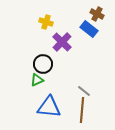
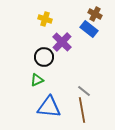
brown cross: moved 2 px left
yellow cross: moved 1 px left, 3 px up
black circle: moved 1 px right, 7 px up
brown line: rotated 15 degrees counterclockwise
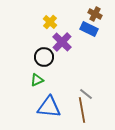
yellow cross: moved 5 px right, 3 px down; rotated 24 degrees clockwise
blue rectangle: rotated 12 degrees counterclockwise
gray line: moved 2 px right, 3 px down
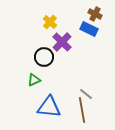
green triangle: moved 3 px left
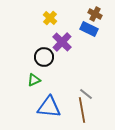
yellow cross: moved 4 px up
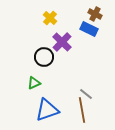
green triangle: moved 3 px down
blue triangle: moved 2 px left, 3 px down; rotated 25 degrees counterclockwise
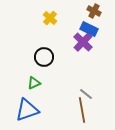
brown cross: moved 1 px left, 3 px up
purple cross: moved 21 px right
blue triangle: moved 20 px left
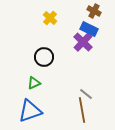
blue triangle: moved 3 px right, 1 px down
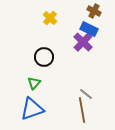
green triangle: rotated 24 degrees counterclockwise
blue triangle: moved 2 px right, 2 px up
